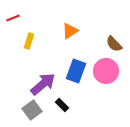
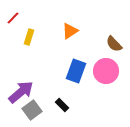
red line: rotated 24 degrees counterclockwise
yellow rectangle: moved 4 px up
purple arrow: moved 22 px left, 8 px down
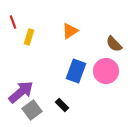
red line: moved 4 px down; rotated 64 degrees counterclockwise
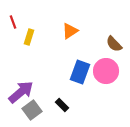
blue rectangle: moved 4 px right, 1 px down
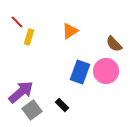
red line: moved 4 px right; rotated 24 degrees counterclockwise
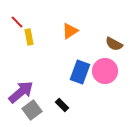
yellow rectangle: rotated 28 degrees counterclockwise
brown semicircle: rotated 18 degrees counterclockwise
pink circle: moved 1 px left
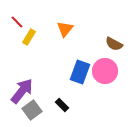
orange triangle: moved 5 px left, 2 px up; rotated 18 degrees counterclockwise
yellow rectangle: rotated 42 degrees clockwise
purple arrow: moved 1 px right, 1 px up; rotated 12 degrees counterclockwise
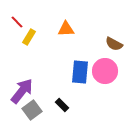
orange triangle: moved 1 px right; rotated 48 degrees clockwise
blue rectangle: rotated 15 degrees counterclockwise
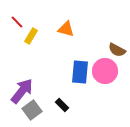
orange triangle: rotated 18 degrees clockwise
yellow rectangle: moved 2 px right, 1 px up
brown semicircle: moved 3 px right, 6 px down
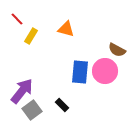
red line: moved 3 px up
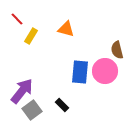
brown semicircle: rotated 48 degrees clockwise
